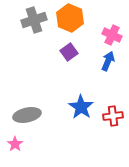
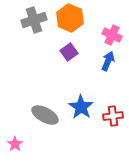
gray ellipse: moved 18 px right; rotated 40 degrees clockwise
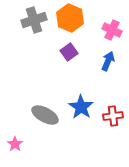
pink cross: moved 5 px up
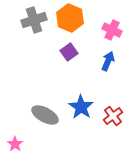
red cross: rotated 30 degrees counterclockwise
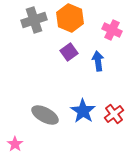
blue arrow: moved 10 px left; rotated 30 degrees counterclockwise
blue star: moved 2 px right, 4 px down
red cross: moved 1 px right, 2 px up
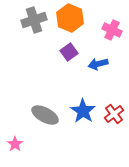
blue arrow: moved 3 px down; rotated 96 degrees counterclockwise
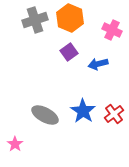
gray cross: moved 1 px right
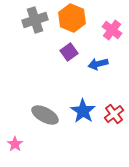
orange hexagon: moved 2 px right
pink cross: rotated 12 degrees clockwise
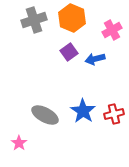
gray cross: moved 1 px left
pink cross: rotated 24 degrees clockwise
blue arrow: moved 3 px left, 5 px up
red cross: rotated 24 degrees clockwise
pink star: moved 4 px right, 1 px up
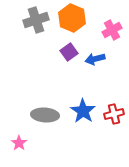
gray cross: moved 2 px right
gray ellipse: rotated 24 degrees counterclockwise
